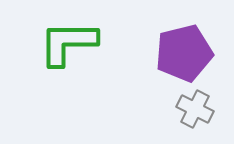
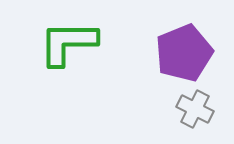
purple pentagon: rotated 8 degrees counterclockwise
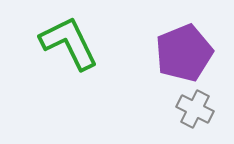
green L-shape: moved 1 px right; rotated 64 degrees clockwise
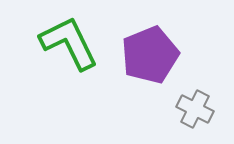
purple pentagon: moved 34 px left, 2 px down
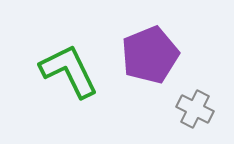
green L-shape: moved 28 px down
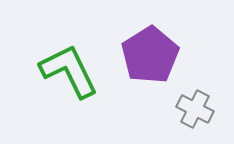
purple pentagon: rotated 10 degrees counterclockwise
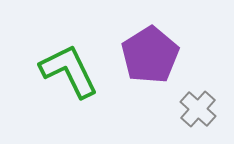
gray cross: moved 3 px right; rotated 15 degrees clockwise
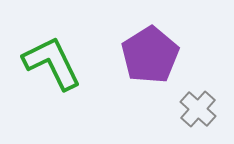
green L-shape: moved 17 px left, 8 px up
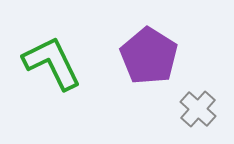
purple pentagon: moved 1 px left, 1 px down; rotated 8 degrees counterclockwise
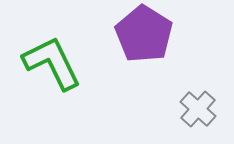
purple pentagon: moved 5 px left, 22 px up
